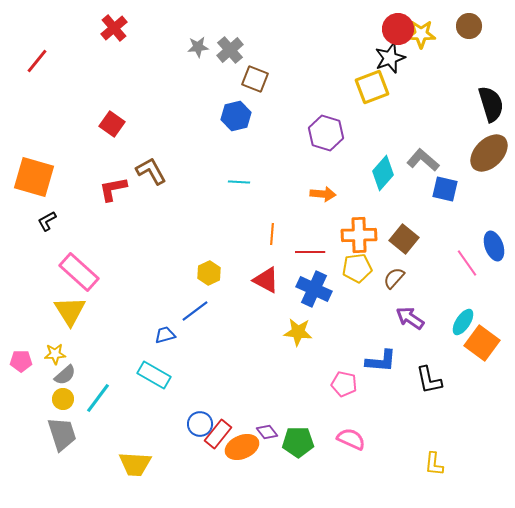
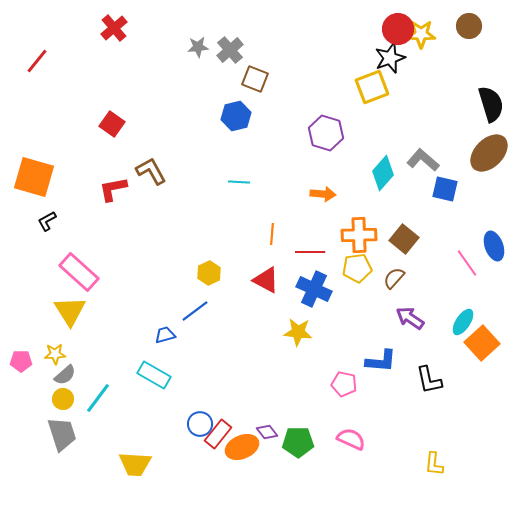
orange square at (482, 343): rotated 12 degrees clockwise
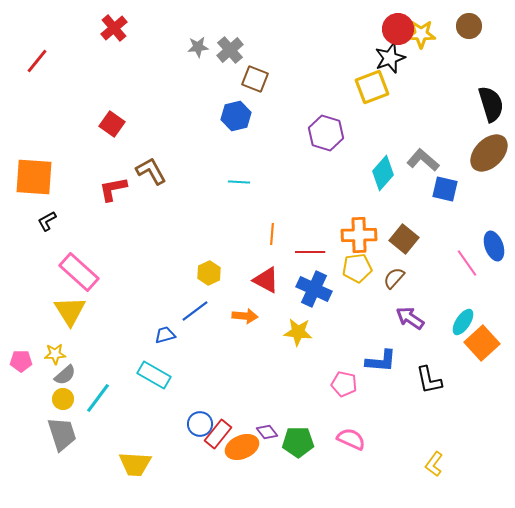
orange square at (34, 177): rotated 12 degrees counterclockwise
orange arrow at (323, 194): moved 78 px left, 122 px down
yellow L-shape at (434, 464): rotated 30 degrees clockwise
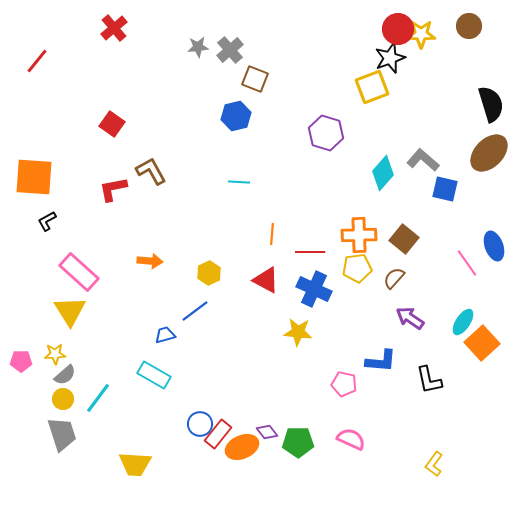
orange arrow at (245, 316): moved 95 px left, 55 px up
